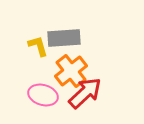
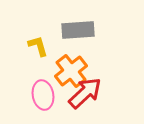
gray rectangle: moved 14 px right, 8 px up
pink ellipse: rotated 64 degrees clockwise
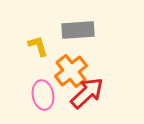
red arrow: moved 2 px right
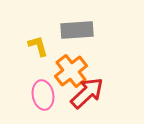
gray rectangle: moved 1 px left
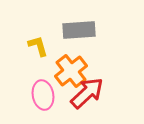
gray rectangle: moved 2 px right
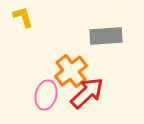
gray rectangle: moved 27 px right, 6 px down
yellow L-shape: moved 15 px left, 29 px up
pink ellipse: moved 3 px right; rotated 24 degrees clockwise
